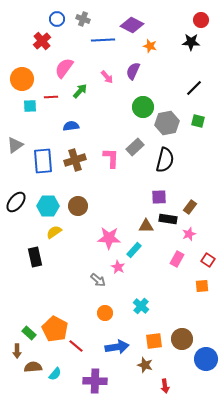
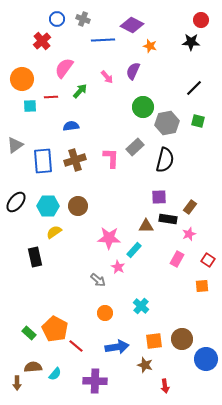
brown arrow at (17, 351): moved 32 px down
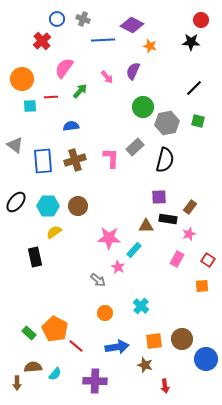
gray triangle at (15, 145): rotated 48 degrees counterclockwise
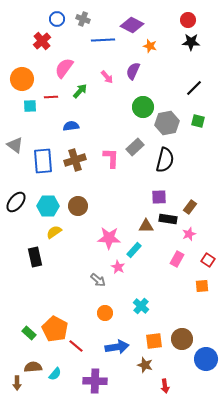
red circle at (201, 20): moved 13 px left
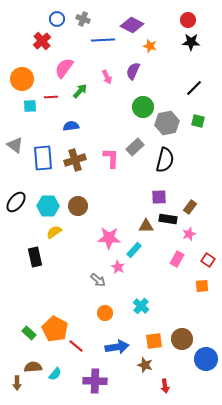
pink arrow at (107, 77): rotated 16 degrees clockwise
blue rectangle at (43, 161): moved 3 px up
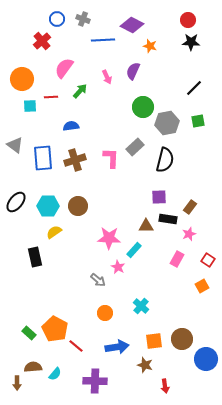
green square at (198, 121): rotated 24 degrees counterclockwise
orange square at (202, 286): rotated 24 degrees counterclockwise
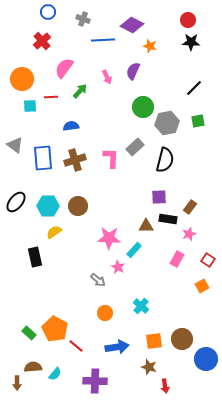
blue circle at (57, 19): moved 9 px left, 7 px up
brown star at (145, 365): moved 4 px right, 2 px down
